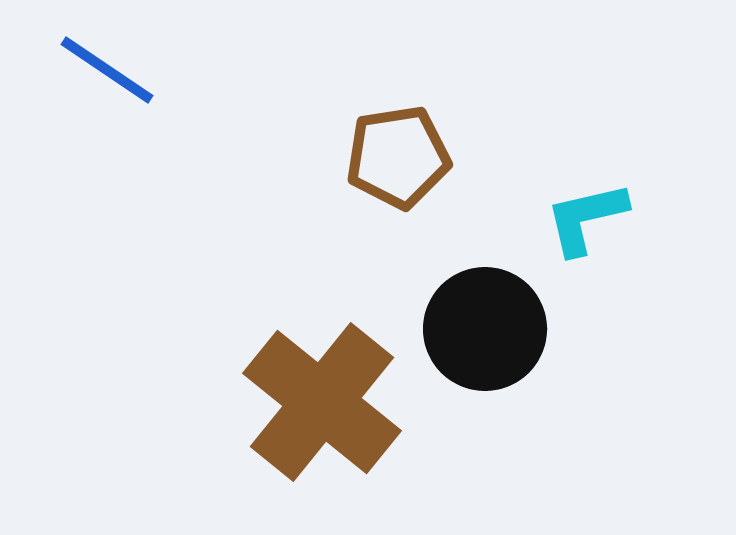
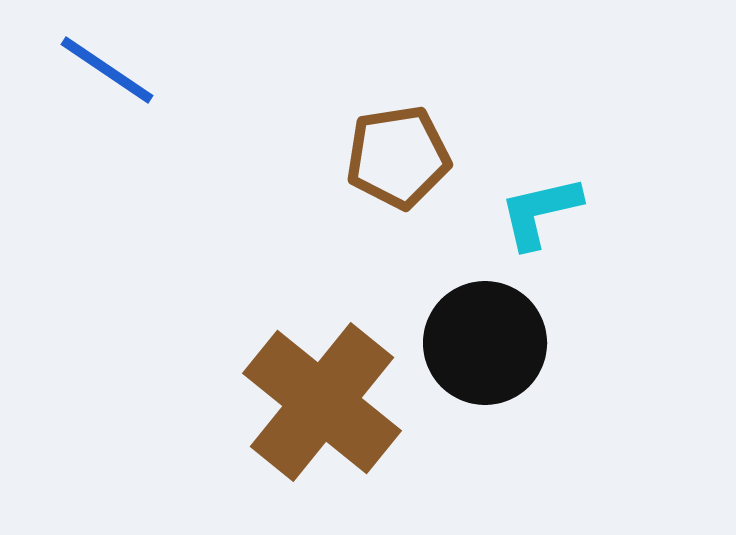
cyan L-shape: moved 46 px left, 6 px up
black circle: moved 14 px down
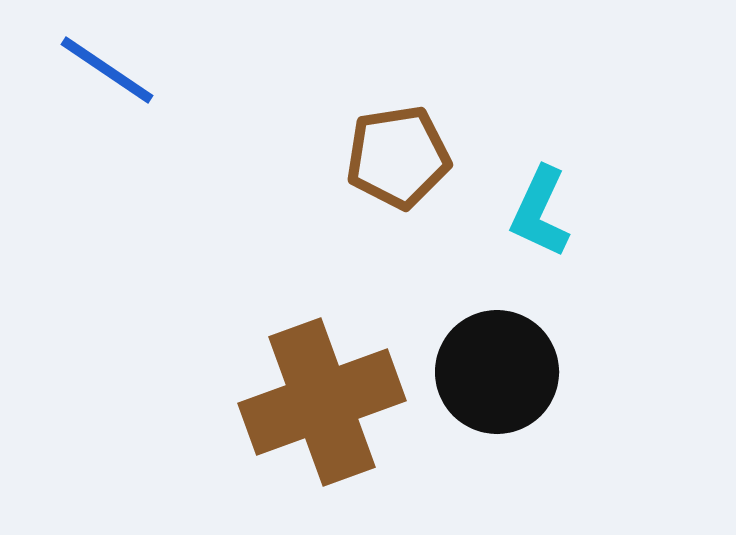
cyan L-shape: rotated 52 degrees counterclockwise
black circle: moved 12 px right, 29 px down
brown cross: rotated 31 degrees clockwise
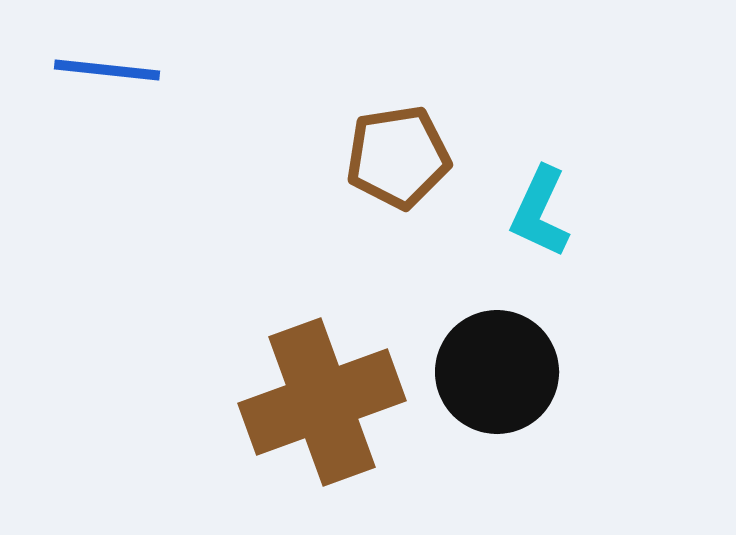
blue line: rotated 28 degrees counterclockwise
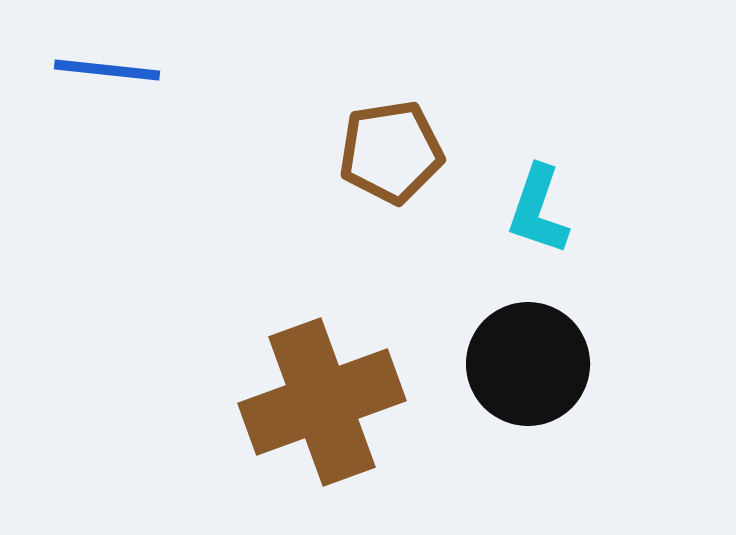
brown pentagon: moved 7 px left, 5 px up
cyan L-shape: moved 2 px left, 2 px up; rotated 6 degrees counterclockwise
black circle: moved 31 px right, 8 px up
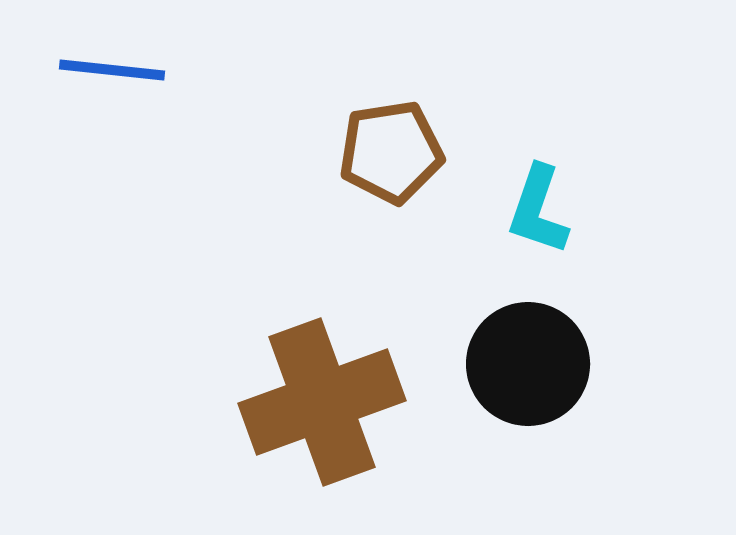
blue line: moved 5 px right
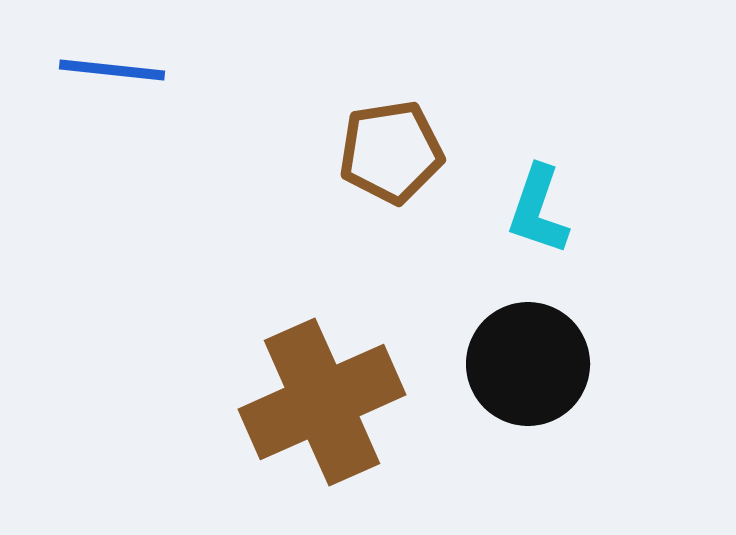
brown cross: rotated 4 degrees counterclockwise
